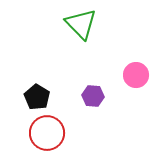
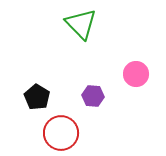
pink circle: moved 1 px up
red circle: moved 14 px right
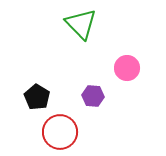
pink circle: moved 9 px left, 6 px up
red circle: moved 1 px left, 1 px up
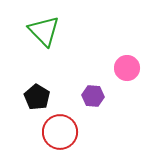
green triangle: moved 37 px left, 7 px down
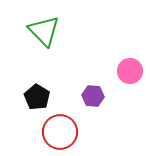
pink circle: moved 3 px right, 3 px down
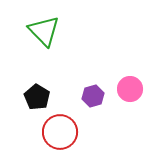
pink circle: moved 18 px down
purple hexagon: rotated 20 degrees counterclockwise
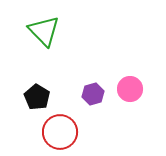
purple hexagon: moved 2 px up
